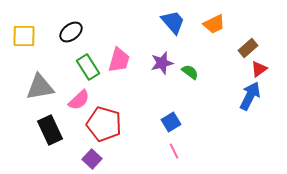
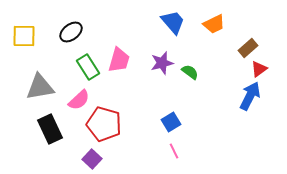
black rectangle: moved 1 px up
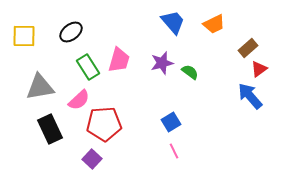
blue arrow: rotated 68 degrees counterclockwise
red pentagon: rotated 20 degrees counterclockwise
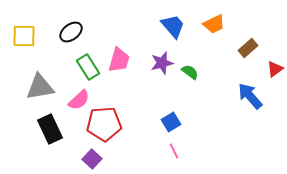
blue trapezoid: moved 4 px down
red triangle: moved 16 px right
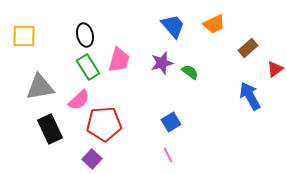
black ellipse: moved 14 px right, 3 px down; rotated 65 degrees counterclockwise
blue arrow: rotated 12 degrees clockwise
pink line: moved 6 px left, 4 px down
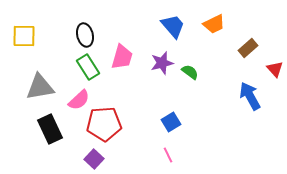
pink trapezoid: moved 3 px right, 3 px up
red triangle: rotated 36 degrees counterclockwise
purple square: moved 2 px right
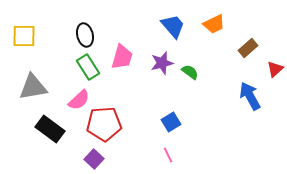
red triangle: rotated 30 degrees clockwise
gray triangle: moved 7 px left
black rectangle: rotated 28 degrees counterclockwise
